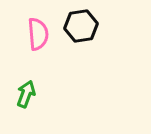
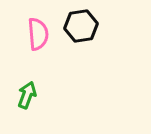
green arrow: moved 1 px right, 1 px down
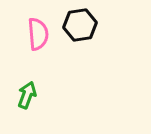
black hexagon: moved 1 px left, 1 px up
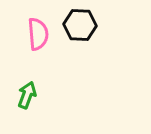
black hexagon: rotated 12 degrees clockwise
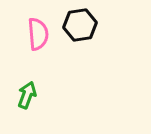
black hexagon: rotated 12 degrees counterclockwise
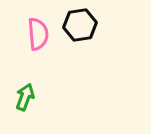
green arrow: moved 2 px left, 2 px down
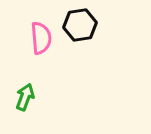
pink semicircle: moved 3 px right, 4 px down
